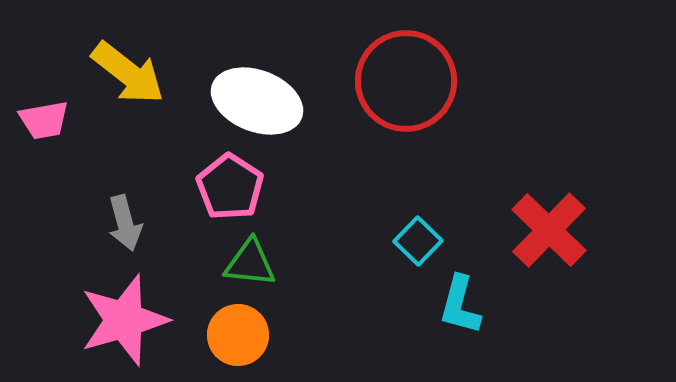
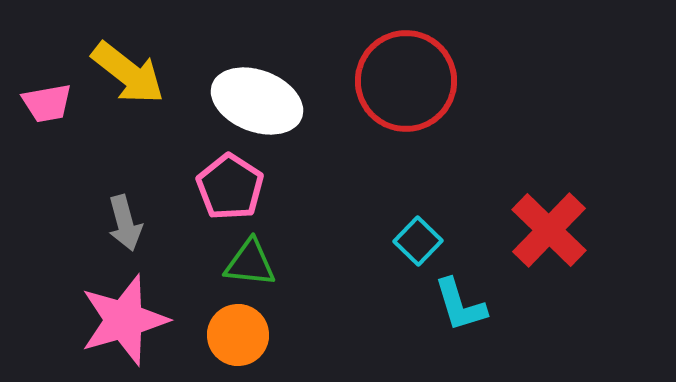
pink trapezoid: moved 3 px right, 17 px up
cyan L-shape: rotated 32 degrees counterclockwise
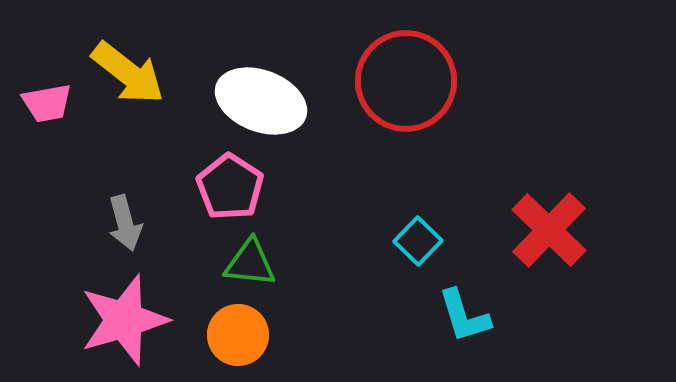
white ellipse: moved 4 px right
cyan L-shape: moved 4 px right, 11 px down
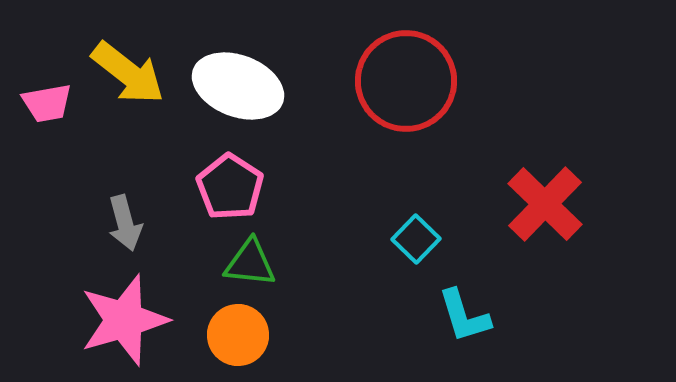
white ellipse: moved 23 px left, 15 px up
red cross: moved 4 px left, 26 px up
cyan square: moved 2 px left, 2 px up
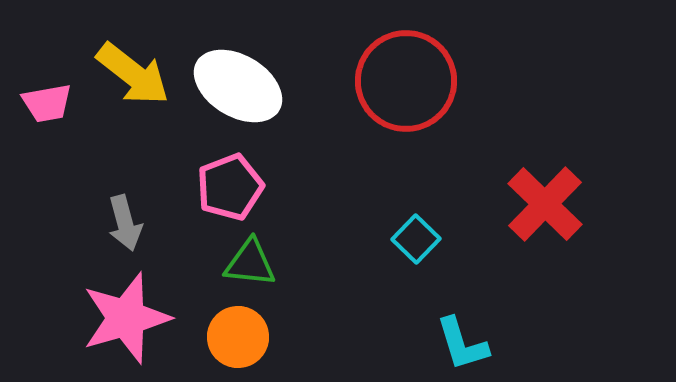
yellow arrow: moved 5 px right, 1 px down
white ellipse: rotated 10 degrees clockwise
pink pentagon: rotated 18 degrees clockwise
cyan L-shape: moved 2 px left, 28 px down
pink star: moved 2 px right, 2 px up
orange circle: moved 2 px down
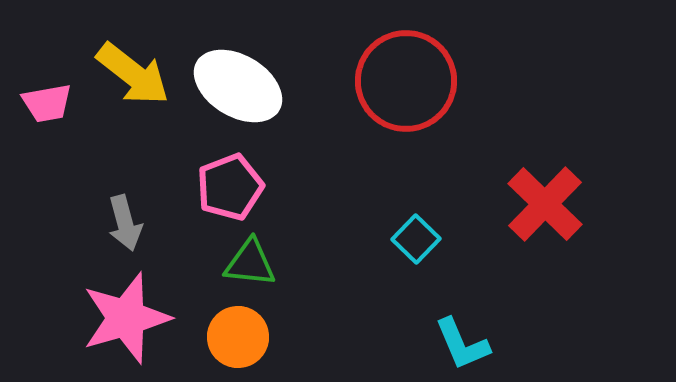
cyan L-shape: rotated 6 degrees counterclockwise
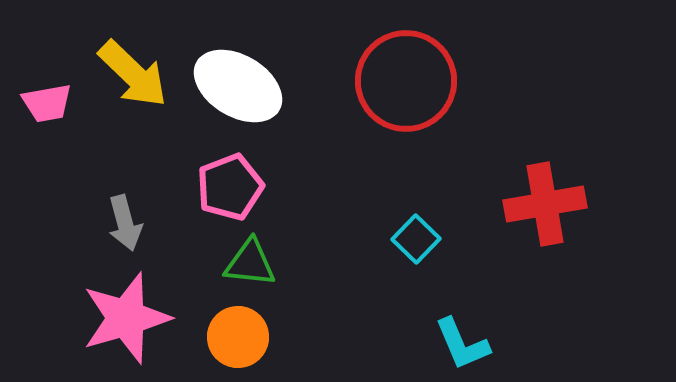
yellow arrow: rotated 6 degrees clockwise
red cross: rotated 36 degrees clockwise
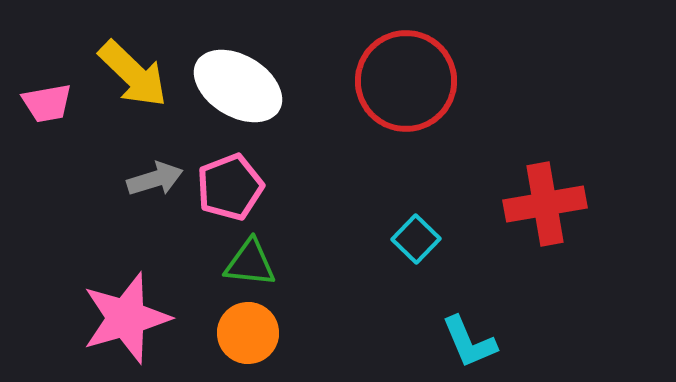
gray arrow: moved 30 px right, 44 px up; rotated 92 degrees counterclockwise
orange circle: moved 10 px right, 4 px up
cyan L-shape: moved 7 px right, 2 px up
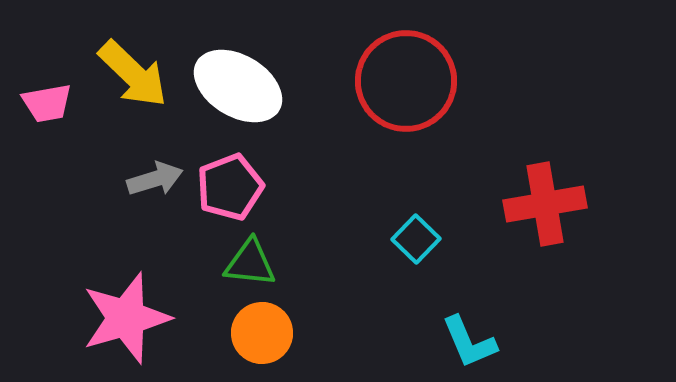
orange circle: moved 14 px right
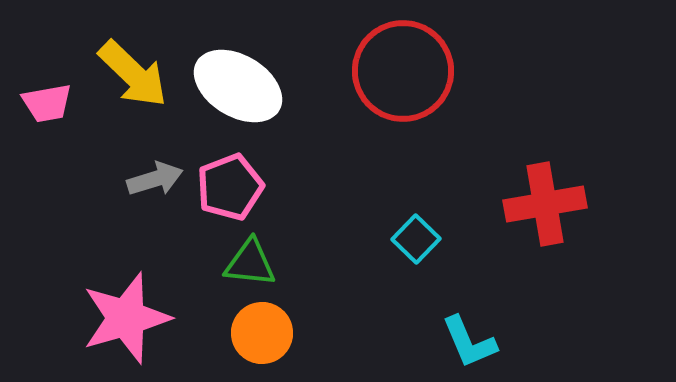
red circle: moved 3 px left, 10 px up
